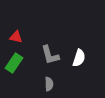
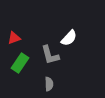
red triangle: moved 2 px left, 1 px down; rotated 32 degrees counterclockwise
white semicircle: moved 10 px left, 20 px up; rotated 24 degrees clockwise
green rectangle: moved 6 px right
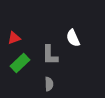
white semicircle: moved 4 px right; rotated 114 degrees clockwise
gray L-shape: rotated 15 degrees clockwise
green rectangle: rotated 12 degrees clockwise
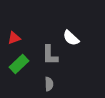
white semicircle: moved 2 px left; rotated 24 degrees counterclockwise
green rectangle: moved 1 px left, 1 px down
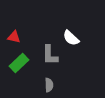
red triangle: moved 1 px up; rotated 32 degrees clockwise
green rectangle: moved 1 px up
gray semicircle: moved 1 px down
